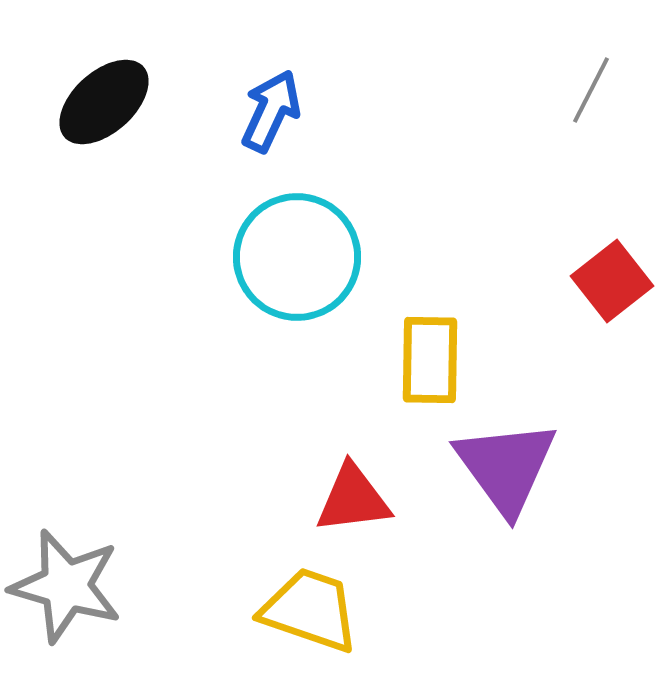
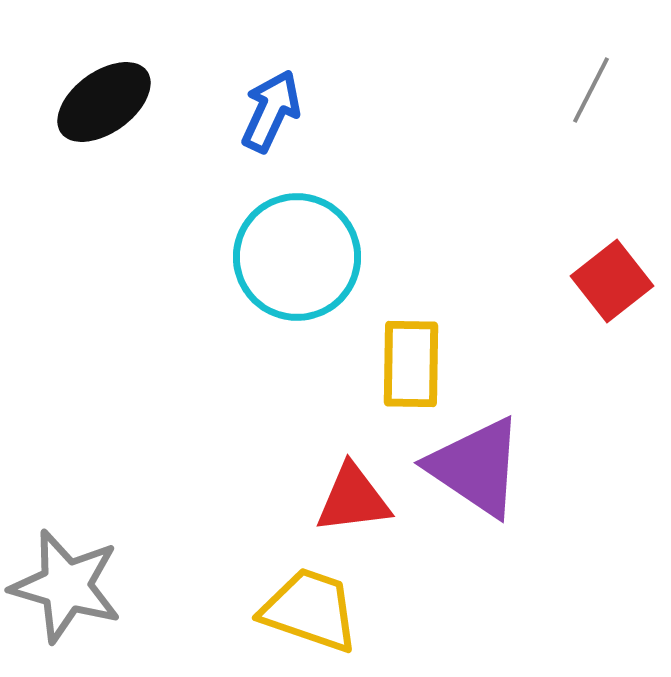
black ellipse: rotated 6 degrees clockwise
yellow rectangle: moved 19 px left, 4 px down
purple triangle: moved 30 px left; rotated 20 degrees counterclockwise
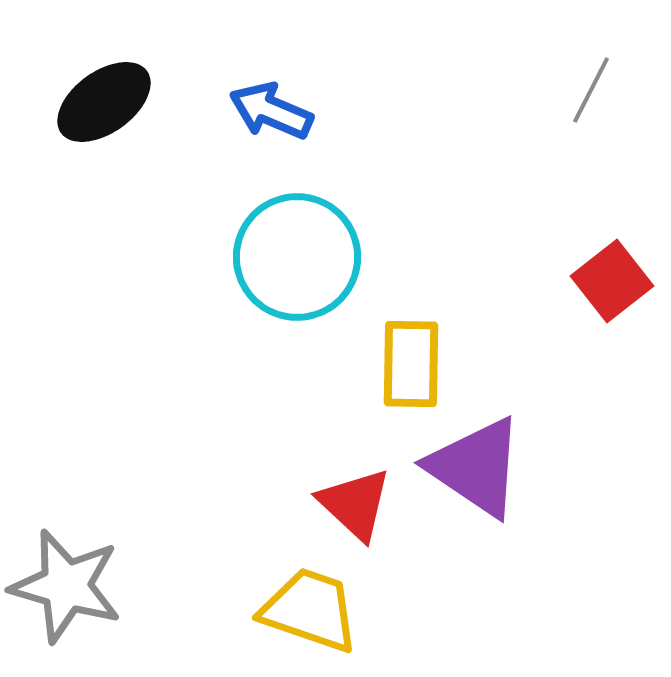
blue arrow: rotated 92 degrees counterclockwise
red triangle: moved 2 px right, 5 px down; rotated 50 degrees clockwise
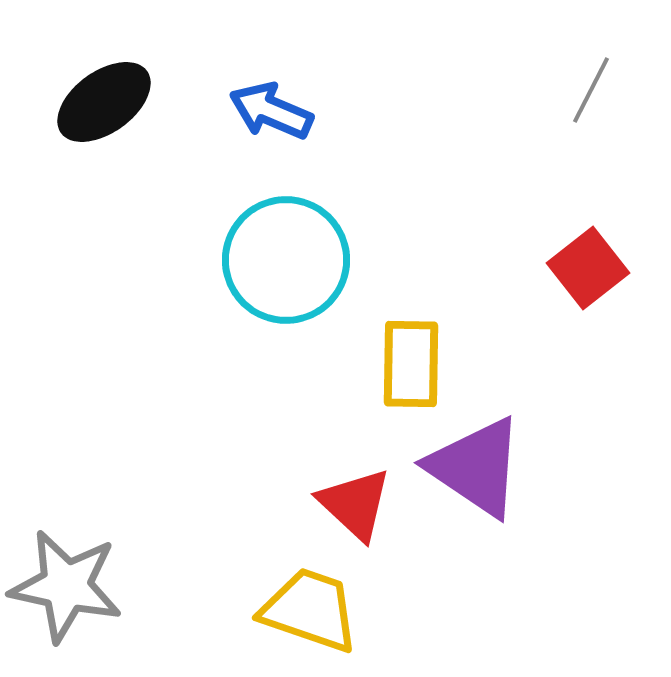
cyan circle: moved 11 px left, 3 px down
red square: moved 24 px left, 13 px up
gray star: rotated 4 degrees counterclockwise
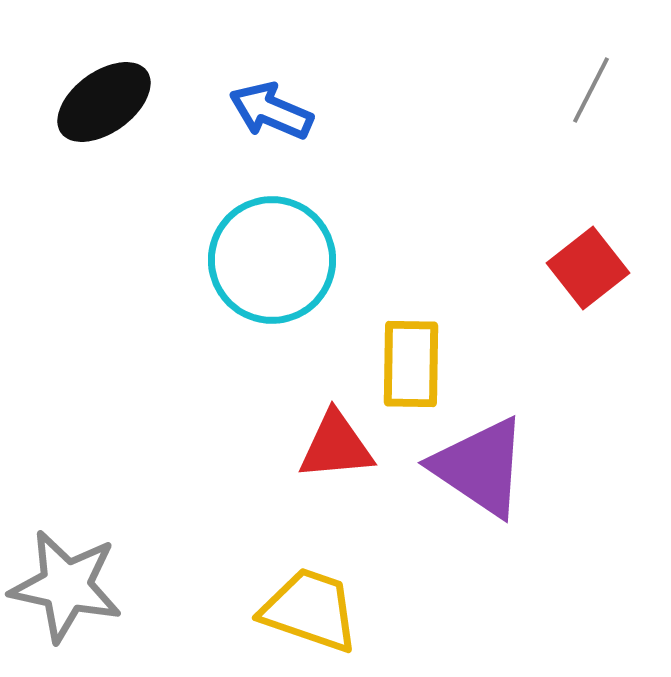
cyan circle: moved 14 px left
purple triangle: moved 4 px right
red triangle: moved 19 px left, 58 px up; rotated 48 degrees counterclockwise
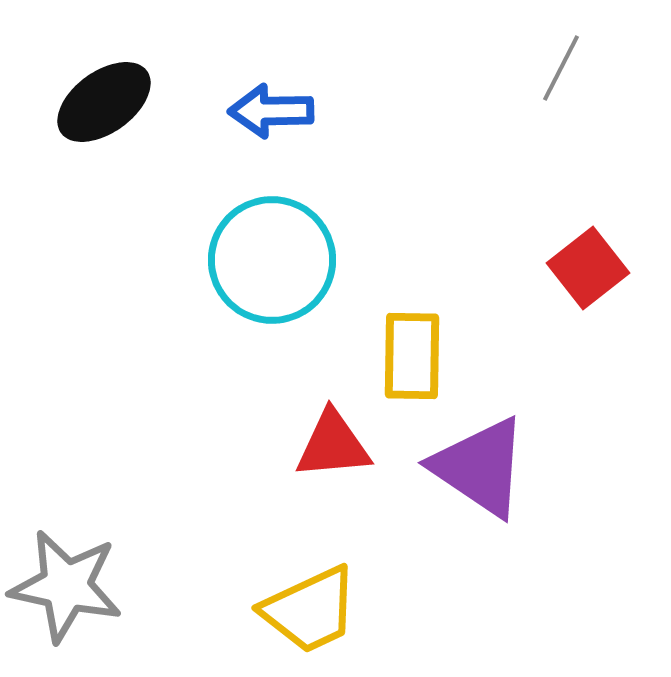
gray line: moved 30 px left, 22 px up
blue arrow: rotated 24 degrees counterclockwise
yellow rectangle: moved 1 px right, 8 px up
red triangle: moved 3 px left, 1 px up
yellow trapezoid: rotated 136 degrees clockwise
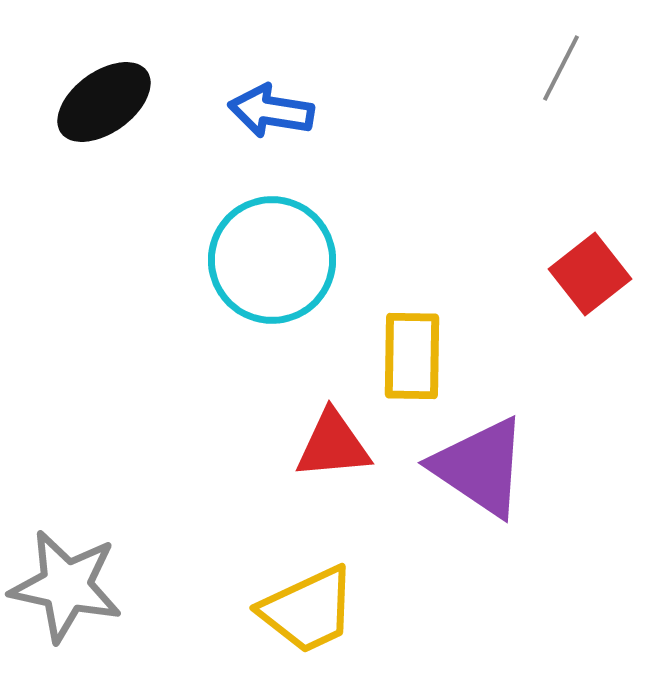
blue arrow: rotated 10 degrees clockwise
red square: moved 2 px right, 6 px down
yellow trapezoid: moved 2 px left
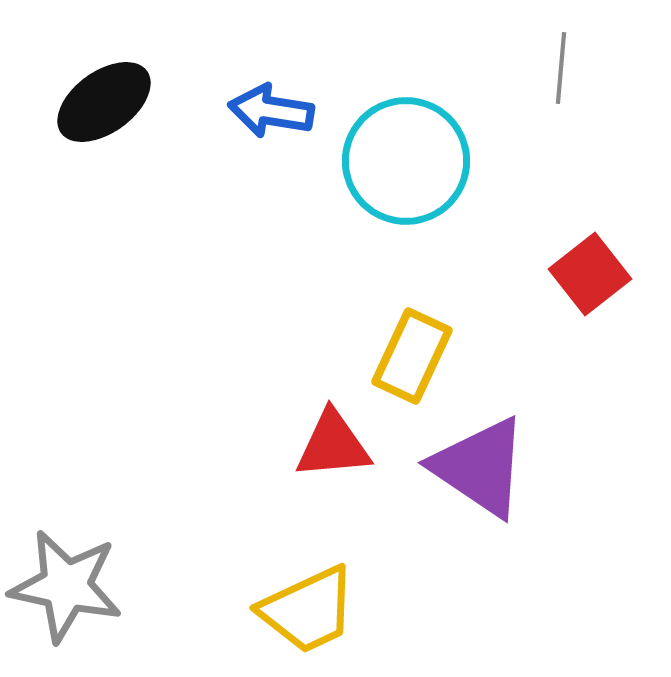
gray line: rotated 22 degrees counterclockwise
cyan circle: moved 134 px right, 99 px up
yellow rectangle: rotated 24 degrees clockwise
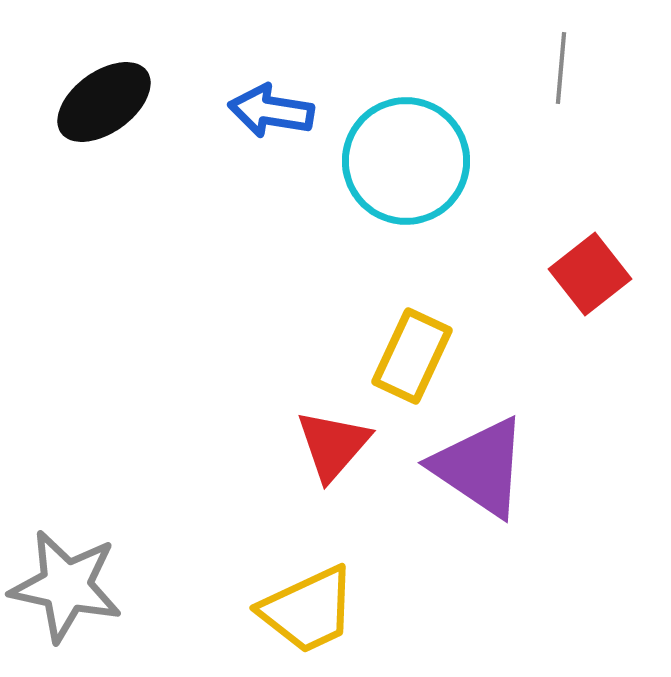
red triangle: rotated 44 degrees counterclockwise
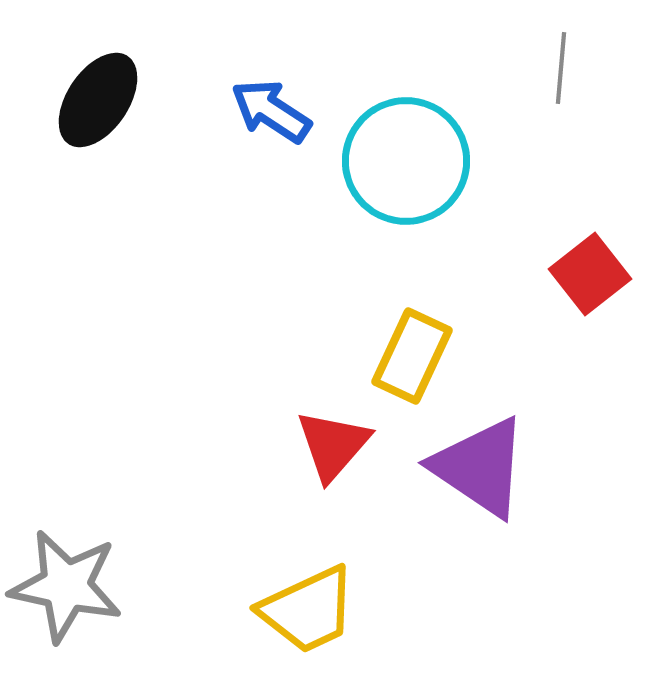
black ellipse: moved 6 px left, 2 px up; rotated 20 degrees counterclockwise
blue arrow: rotated 24 degrees clockwise
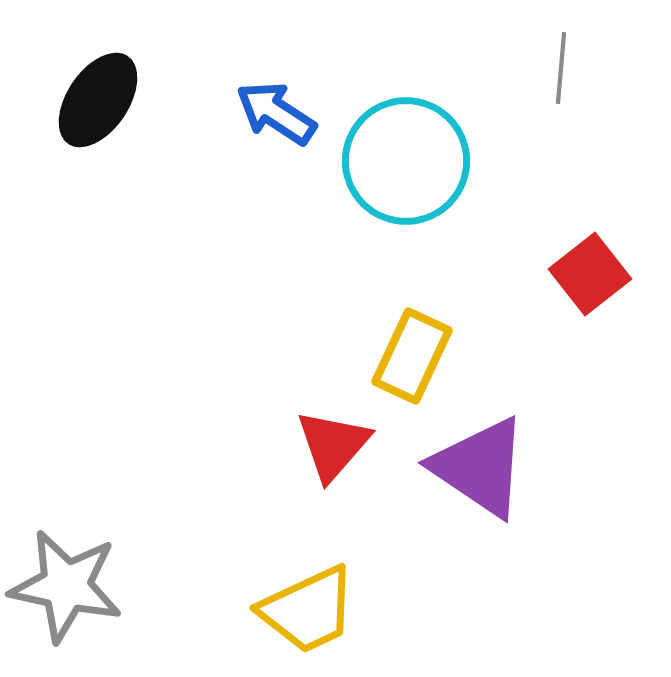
blue arrow: moved 5 px right, 2 px down
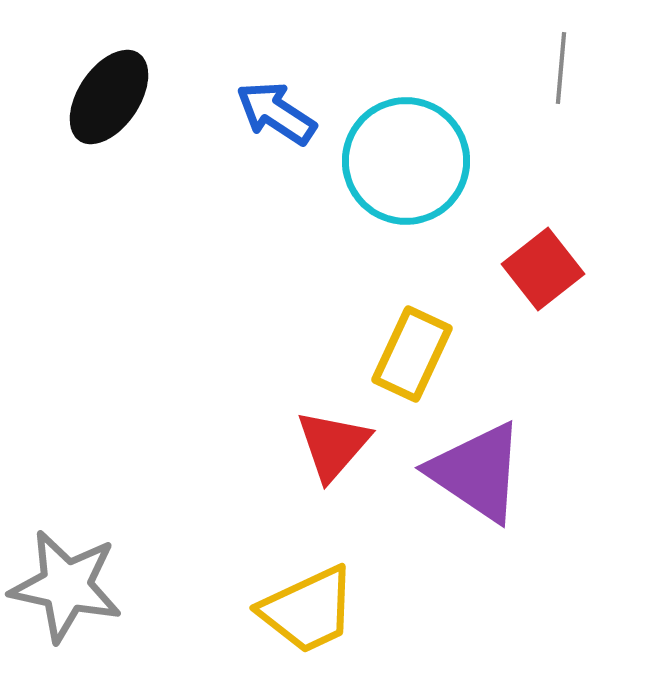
black ellipse: moved 11 px right, 3 px up
red square: moved 47 px left, 5 px up
yellow rectangle: moved 2 px up
purple triangle: moved 3 px left, 5 px down
